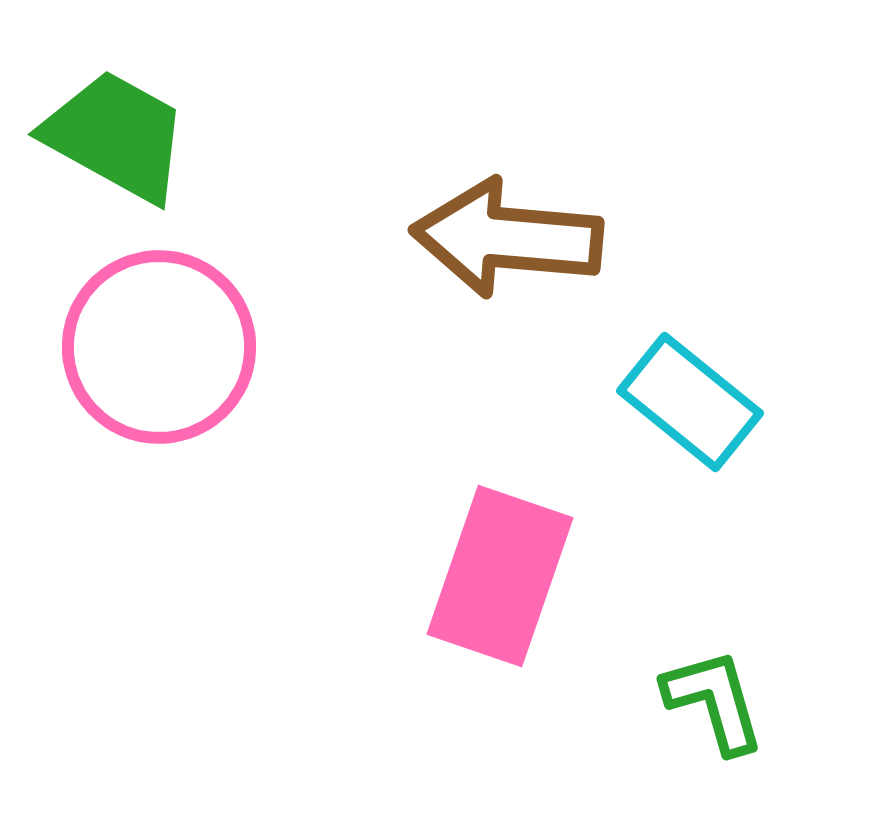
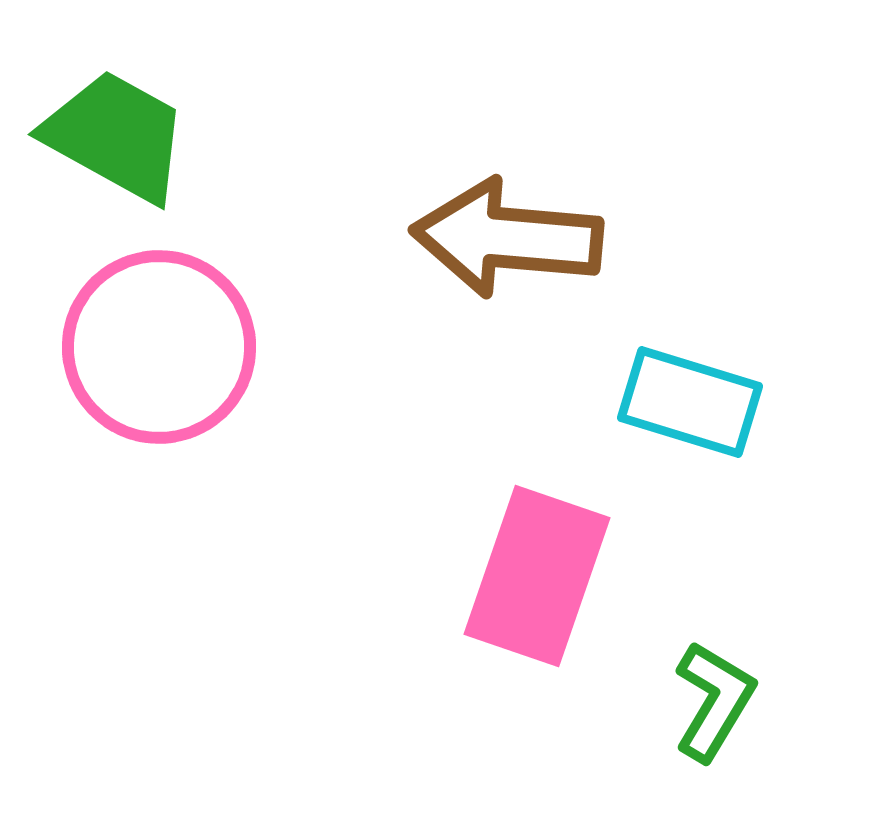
cyan rectangle: rotated 22 degrees counterclockwise
pink rectangle: moved 37 px right
green L-shape: rotated 47 degrees clockwise
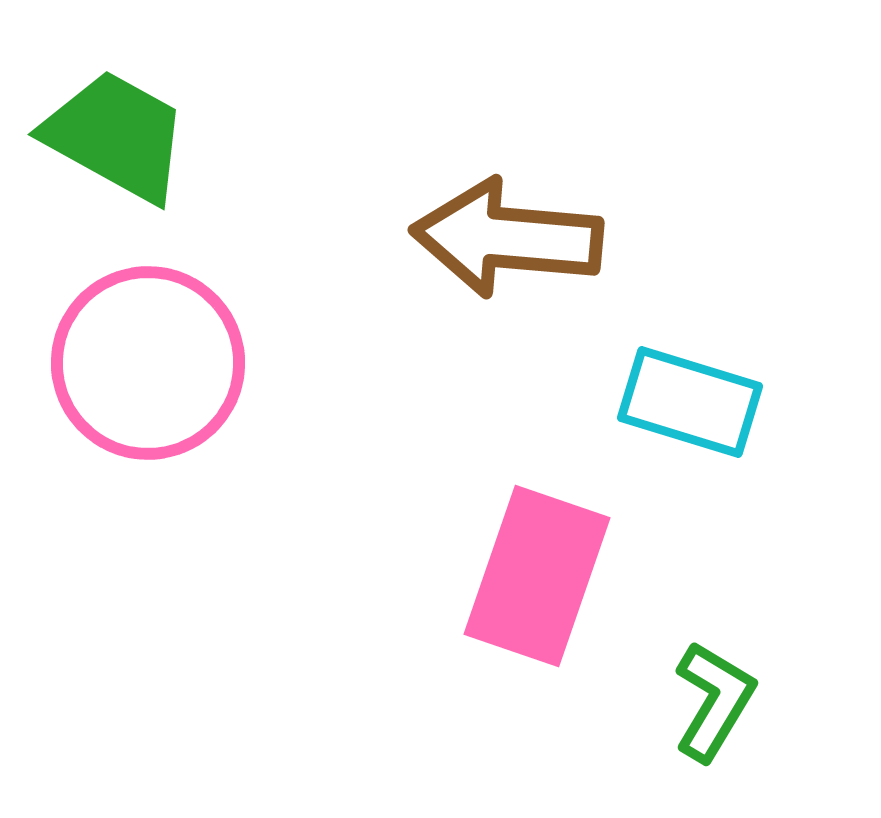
pink circle: moved 11 px left, 16 px down
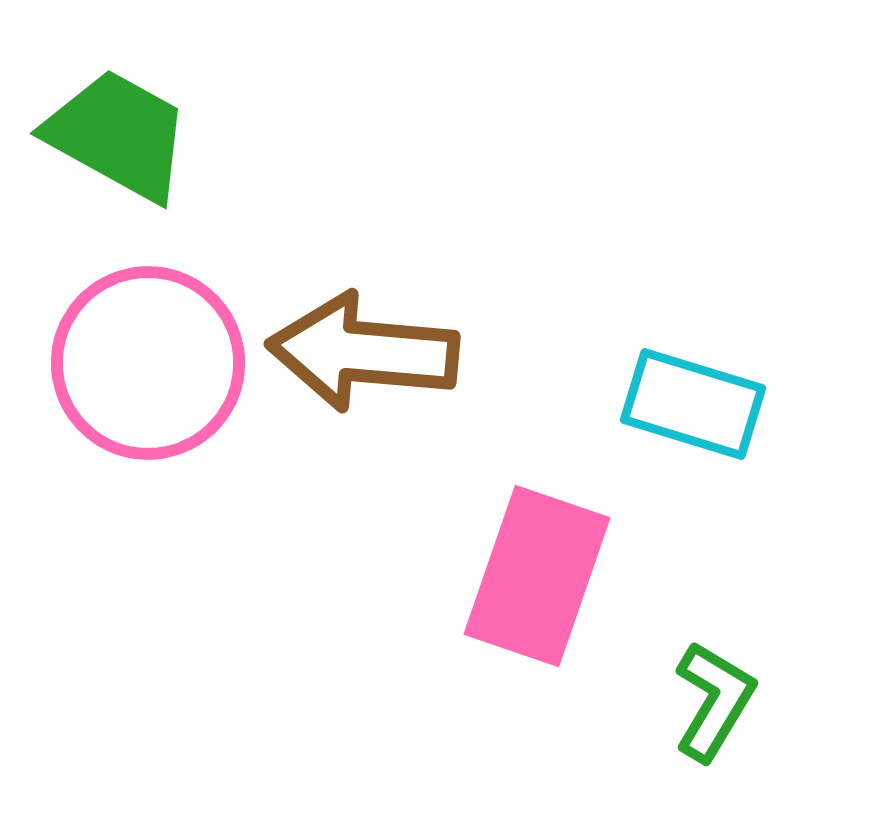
green trapezoid: moved 2 px right, 1 px up
brown arrow: moved 144 px left, 114 px down
cyan rectangle: moved 3 px right, 2 px down
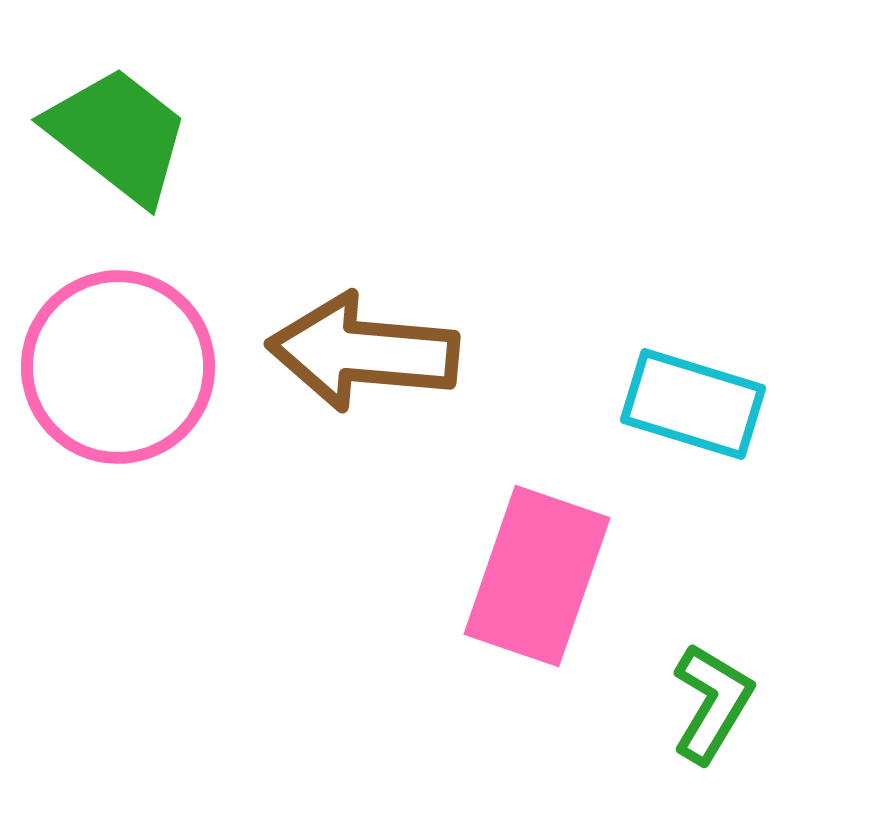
green trapezoid: rotated 9 degrees clockwise
pink circle: moved 30 px left, 4 px down
green L-shape: moved 2 px left, 2 px down
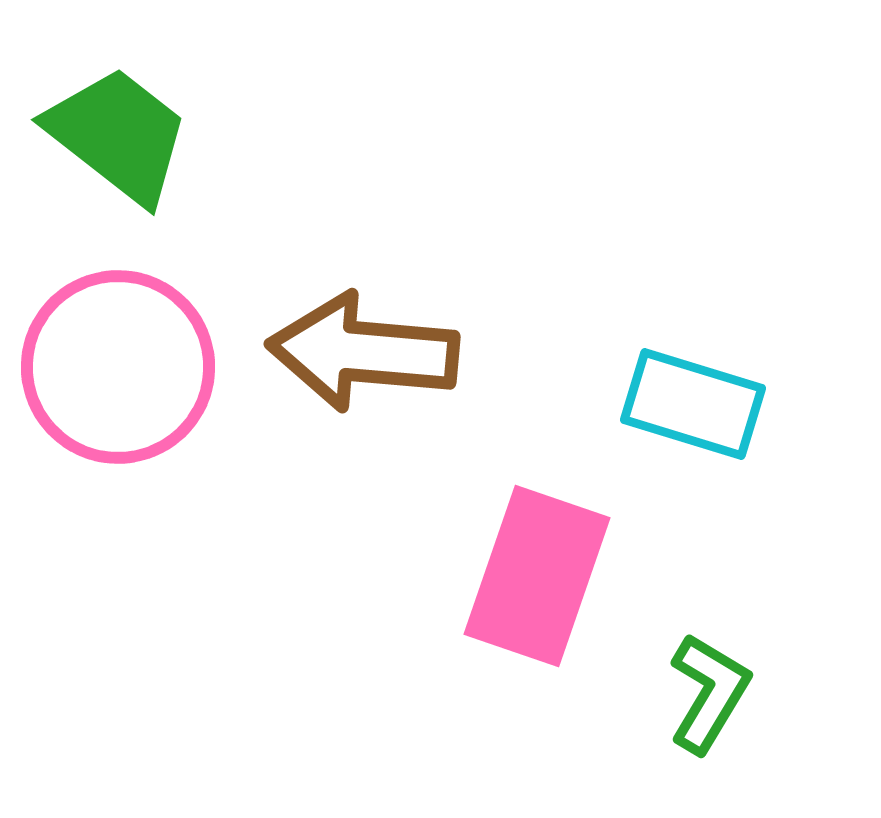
green L-shape: moved 3 px left, 10 px up
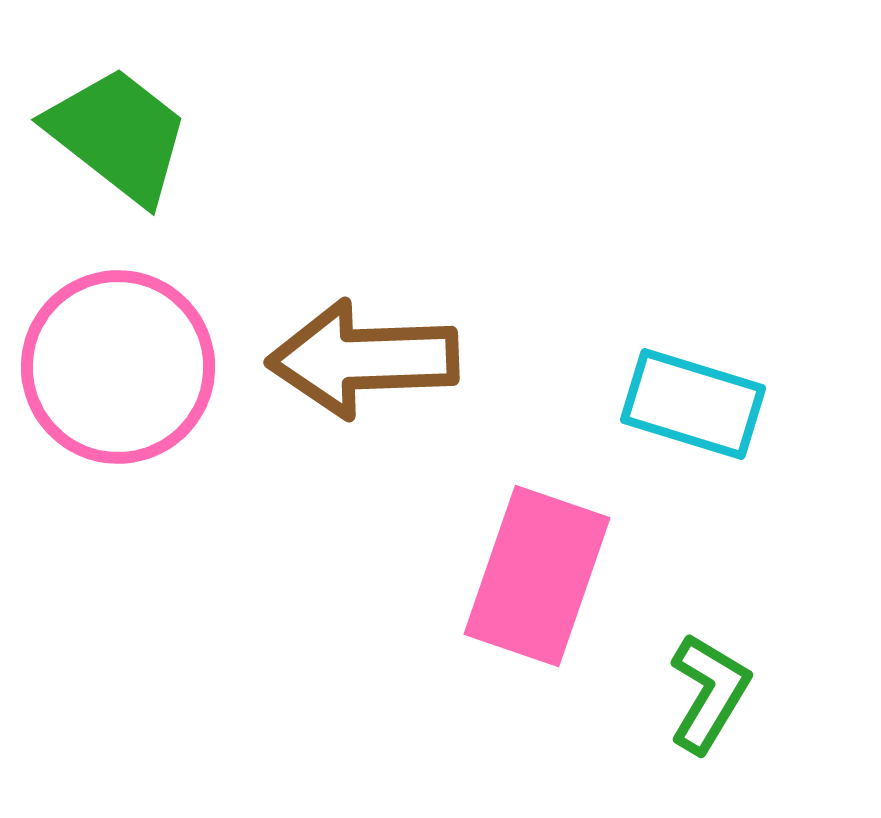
brown arrow: moved 7 px down; rotated 7 degrees counterclockwise
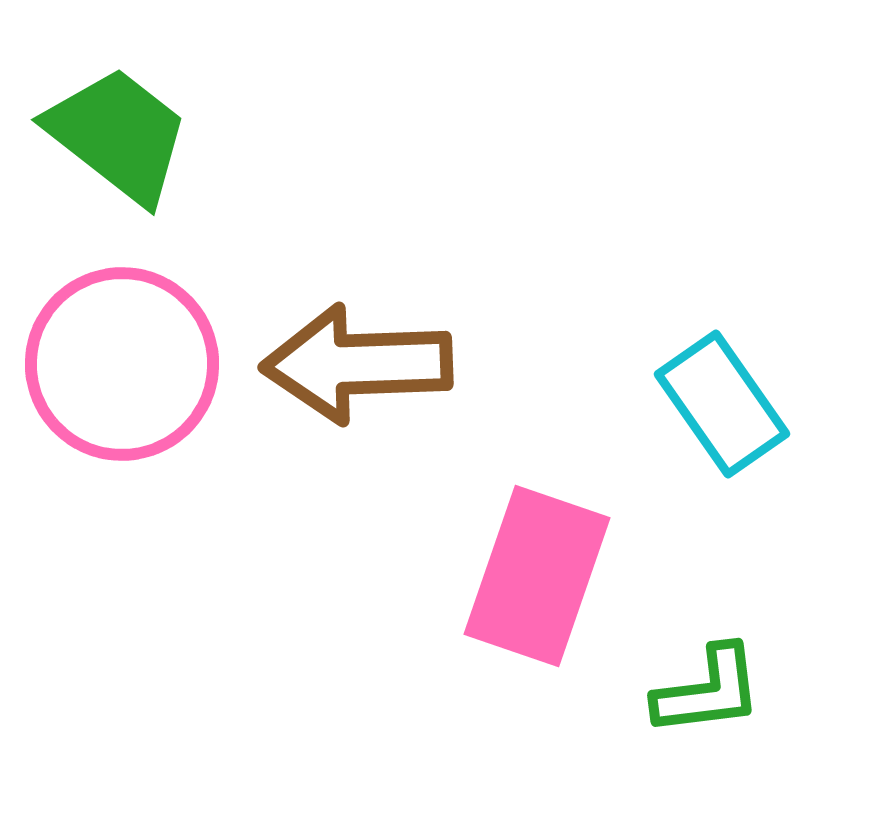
brown arrow: moved 6 px left, 5 px down
pink circle: moved 4 px right, 3 px up
cyan rectangle: moved 29 px right; rotated 38 degrees clockwise
green L-shape: moved 1 px left, 2 px up; rotated 52 degrees clockwise
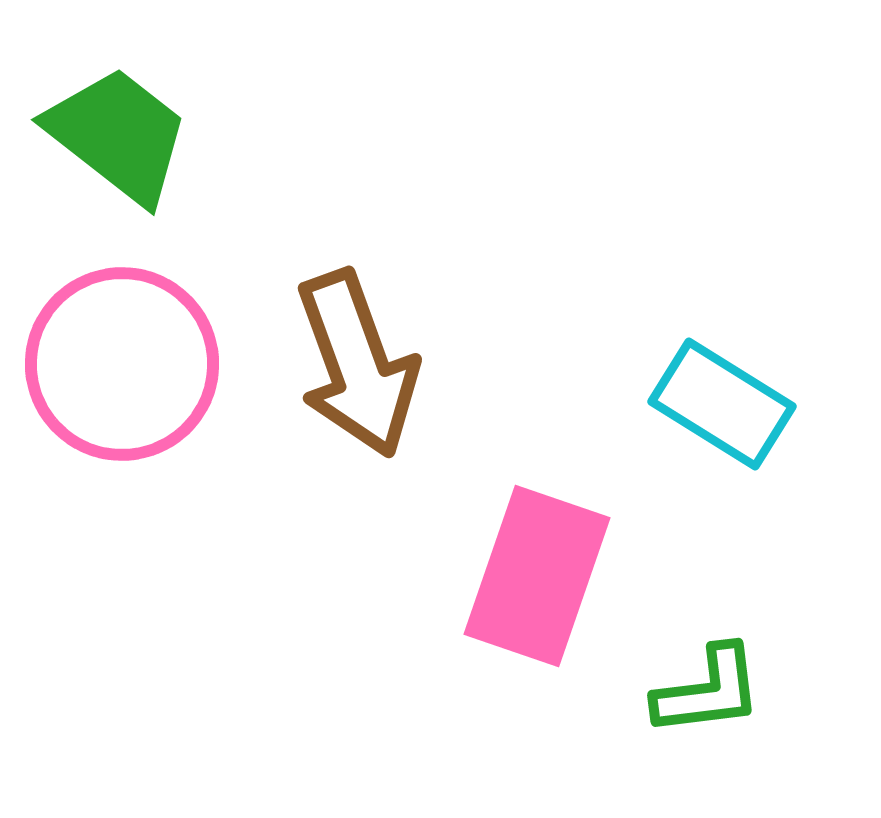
brown arrow: rotated 108 degrees counterclockwise
cyan rectangle: rotated 23 degrees counterclockwise
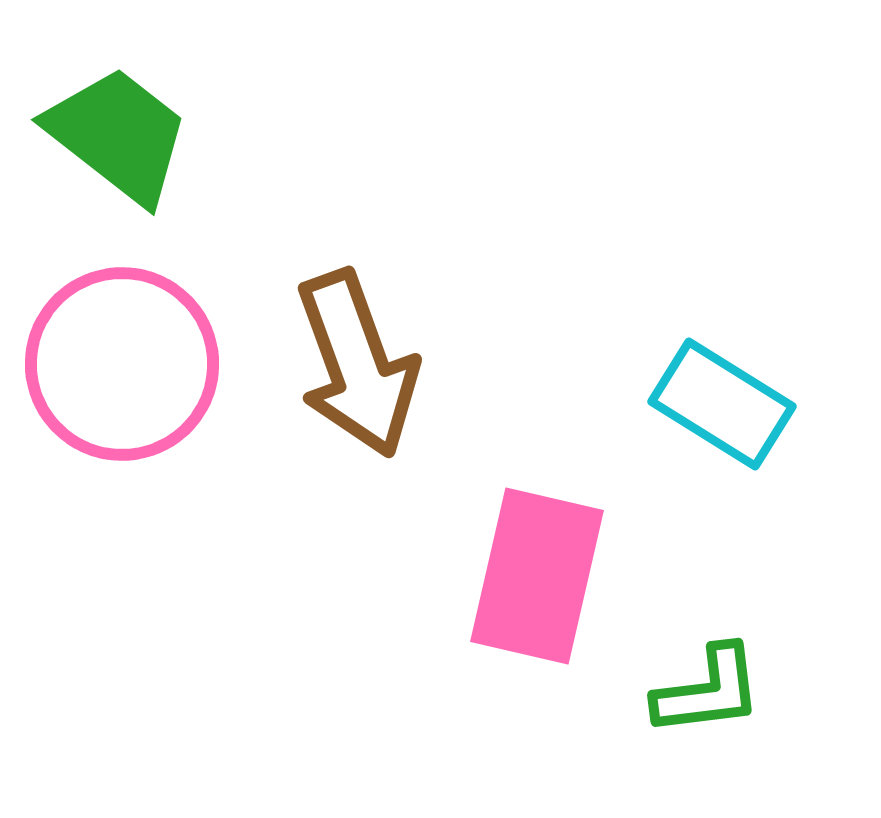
pink rectangle: rotated 6 degrees counterclockwise
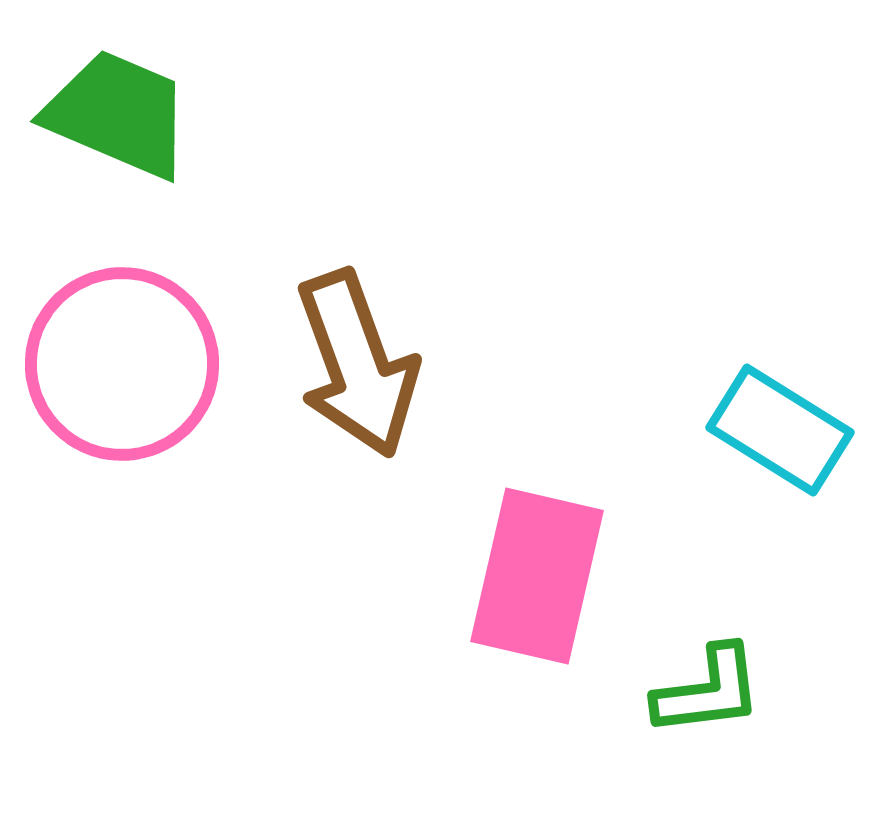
green trapezoid: moved 21 px up; rotated 15 degrees counterclockwise
cyan rectangle: moved 58 px right, 26 px down
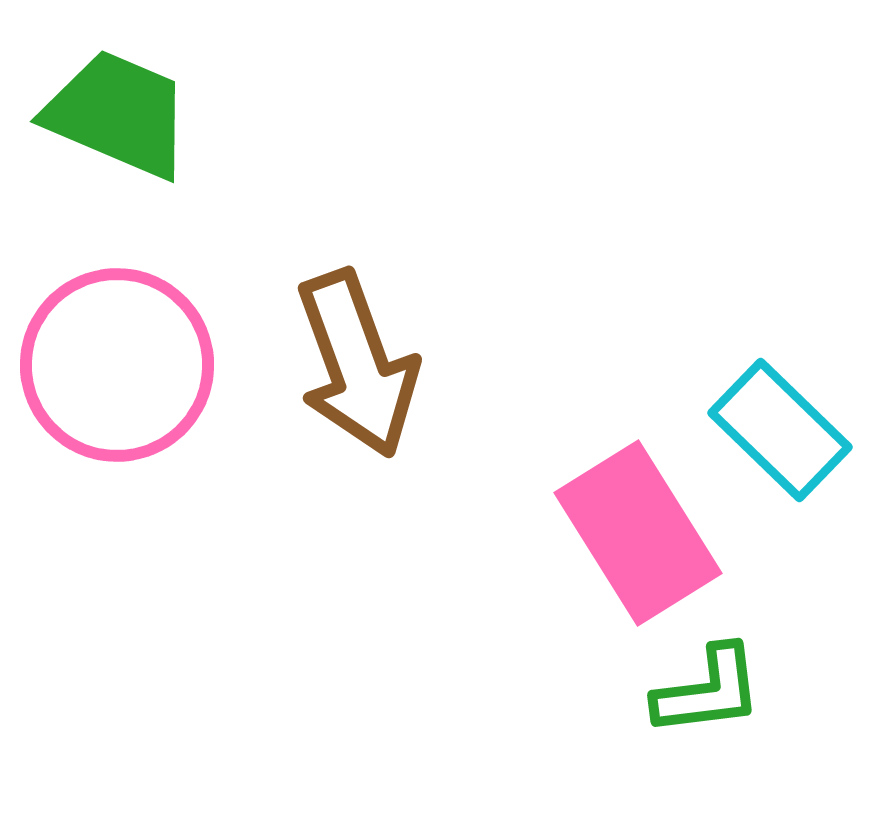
pink circle: moved 5 px left, 1 px down
cyan rectangle: rotated 12 degrees clockwise
pink rectangle: moved 101 px right, 43 px up; rotated 45 degrees counterclockwise
